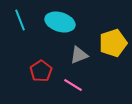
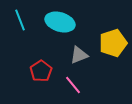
pink line: rotated 18 degrees clockwise
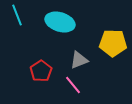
cyan line: moved 3 px left, 5 px up
yellow pentagon: rotated 20 degrees clockwise
gray triangle: moved 5 px down
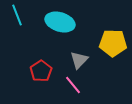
gray triangle: rotated 24 degrees counterclockwise
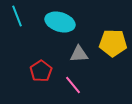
cyan line: moved 1 px down
gray triangle: moved 6 px up; rotated 42 degrees clockwise
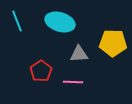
cyan line: moved 5 px down
pink line: moved 3 px up; rotated 48 degrees counterclockwise
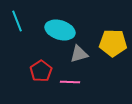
cyan ellipse: moved 8 px down
gray triangle: rotated 12 degrees counterclockwise
pink line: moved 3 px left
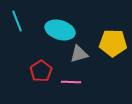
pink line: moved 1 px right
